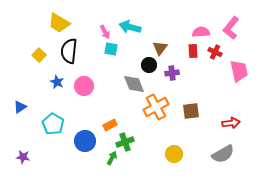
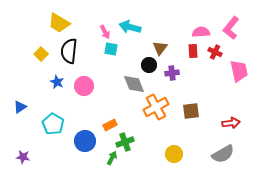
yellow square: moved 2 px right, 1 px up
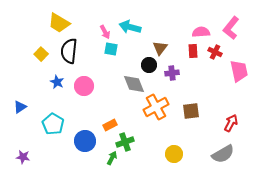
red arrow: rotated 54 degrees counterclockwise
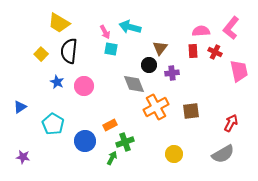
pink semicircle: moved 1 px up
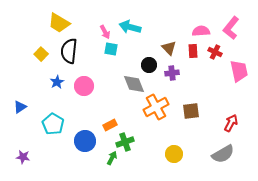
brown triangle: moved 9 px right; rotated 21 degrees counterclockwise
blue star: rotated 16 degrees clockwise
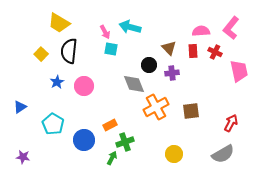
blue circle: moved 1 px left, 1 px up
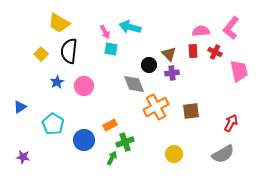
brown triangle: moved 6 px down
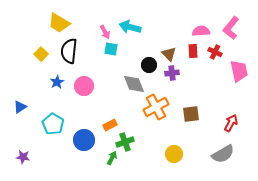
brown square: moved 3 px down
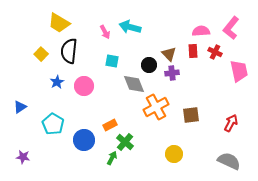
cyan square: moved 1 px right, 12 px down
brown square: moved 1 px down
green cross: rotated 30 degrees counterclockwise
gray semicircle: moved 6 px right, 7 px down; rotated 125 degrees counterclockwise
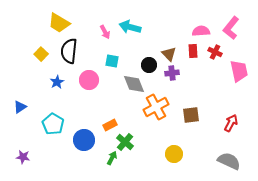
pink circle: moved 5 px right, 6 px up
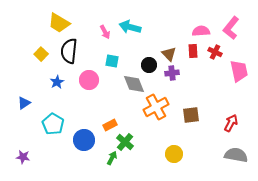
blue triangle: moved 4 px right, 4 px up
gray semicircle: moved 7 px right, 6 px up; rotated 15 degrees counterclockwise
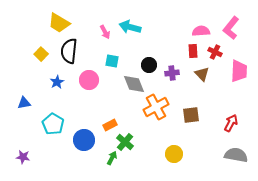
brown triangle: moved 33 px right, 20 px down
pink trapezoid: rotated 15 degrees clockwise
blue triangle: rotated 24 degrees clockwise
